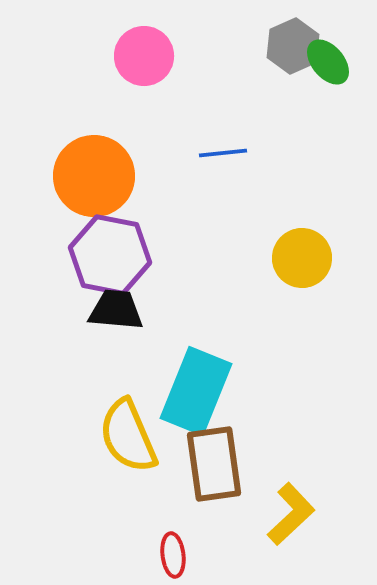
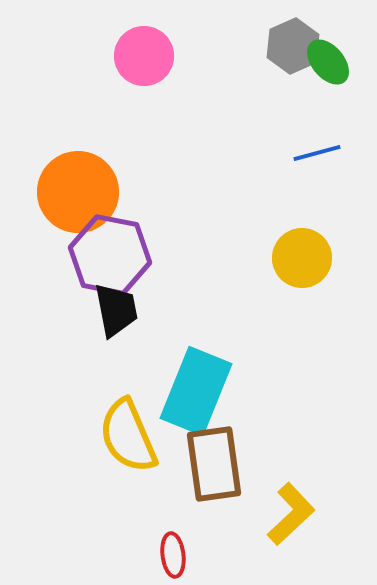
blue line: moved 94 px right; rotated 9 degrees counterclockwise
orange circle: moved 16 px left, 16 px down
black trapezoid: rotated 74 degrees clockwise
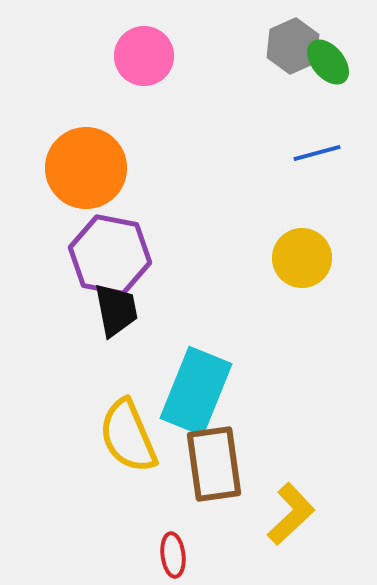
orange circle: moved 8 px right, 24 px up
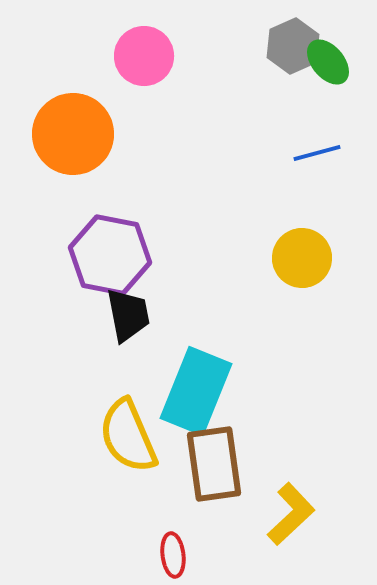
orange circle: moved 13 px left, 34 px up
black trapezoid: moved 12 px right, 5 px down
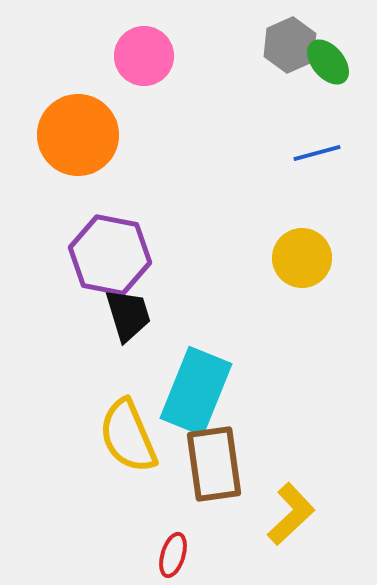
gray hexagon: moved 3 px left, 1 px up
orange circle: moved 5 px right, 1 px down
black trapezoid: rotated 6 degrees counterclockwise
red ellipse: rotated 24 degrees clockwise
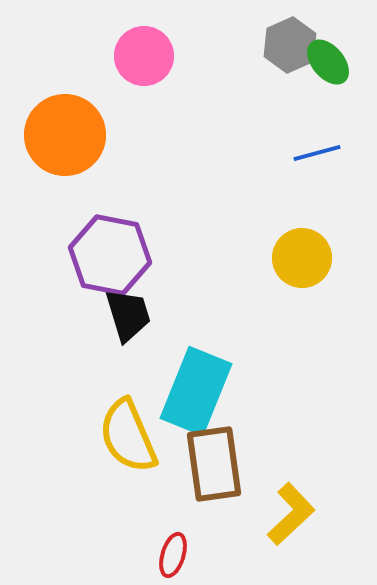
orange circle: moved 13 px left
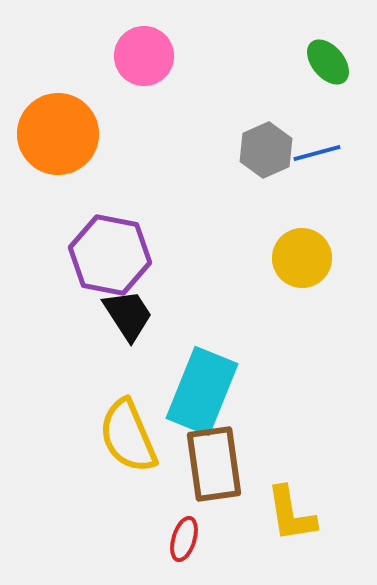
gray hexagon: moved 24 px left, 105 px down
orange circle: moved 7 px left, 1 px up
black trapezoid: rotated 16 degrees counterclockwise
cyan rectangle: moved 6 px right
yellow L-shape: rotated 124 degrees clockwise
red ellipse: moved 11 px right, 16 px up
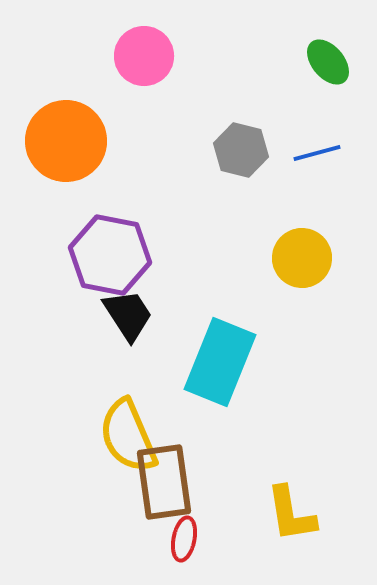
orange circle: moved 8 px right, 7 px down
gray hexagon: moved 25 px left; rotated 22 degrees counterclockwise
cyan rectangle: moved 18 px right, 29 px up
brown rectangle: moved 50 px left, 18 px down
red ellipse: rotated 6 degrees counterclockwise
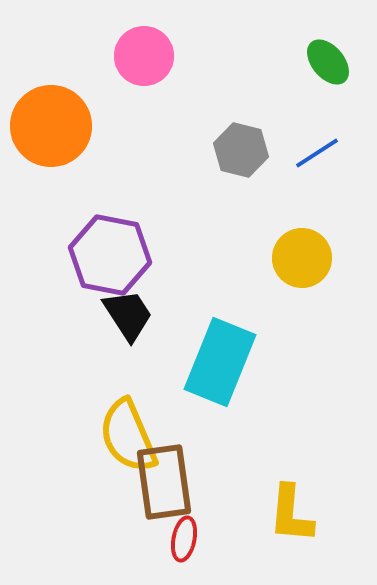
orange circle: moved 15 px left, 15 px up
blue line: rotated 18 degrees counterclockwise
yellow L-shape: rotated 14 degrees clockwise
